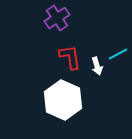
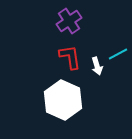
purple cross: moved 12 px right, 3 px down
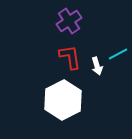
white hexagon: rotated 9 degrees clockwise
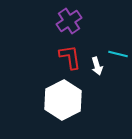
cyan line: rotated 42 degrees clockwise
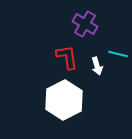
purple cross: moved 16 px right, 3 px down; rotated 25 degrees counterclockwise
red L-shape: moved 3 px left
white hexagon: moved 1 px right
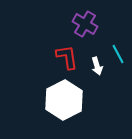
cyan line: rotated 48 degrees clockwise
